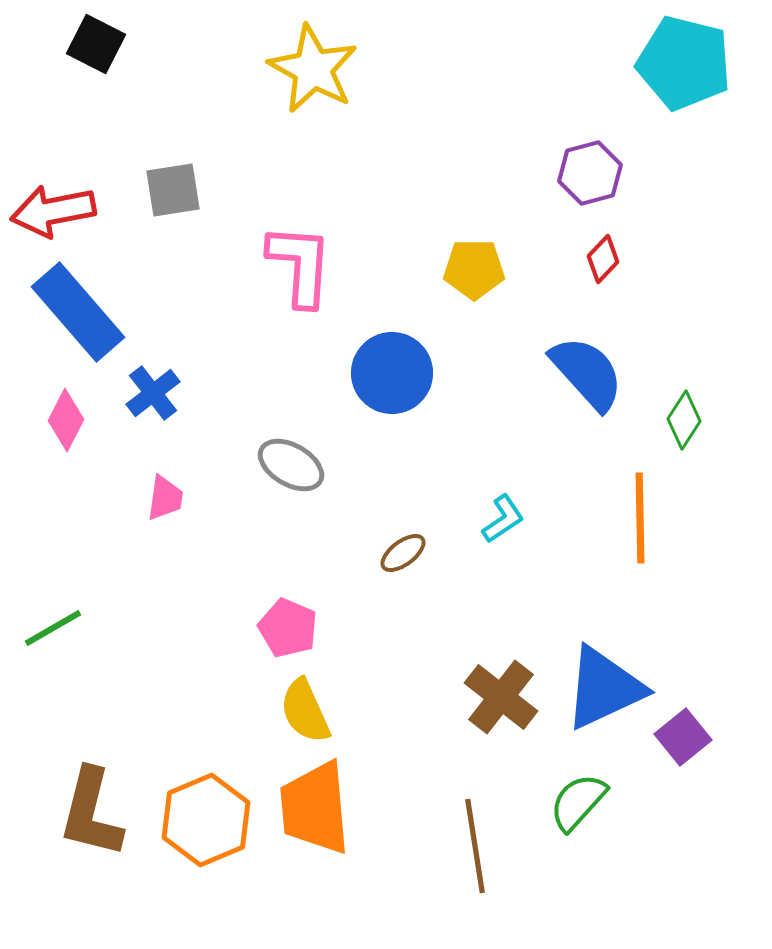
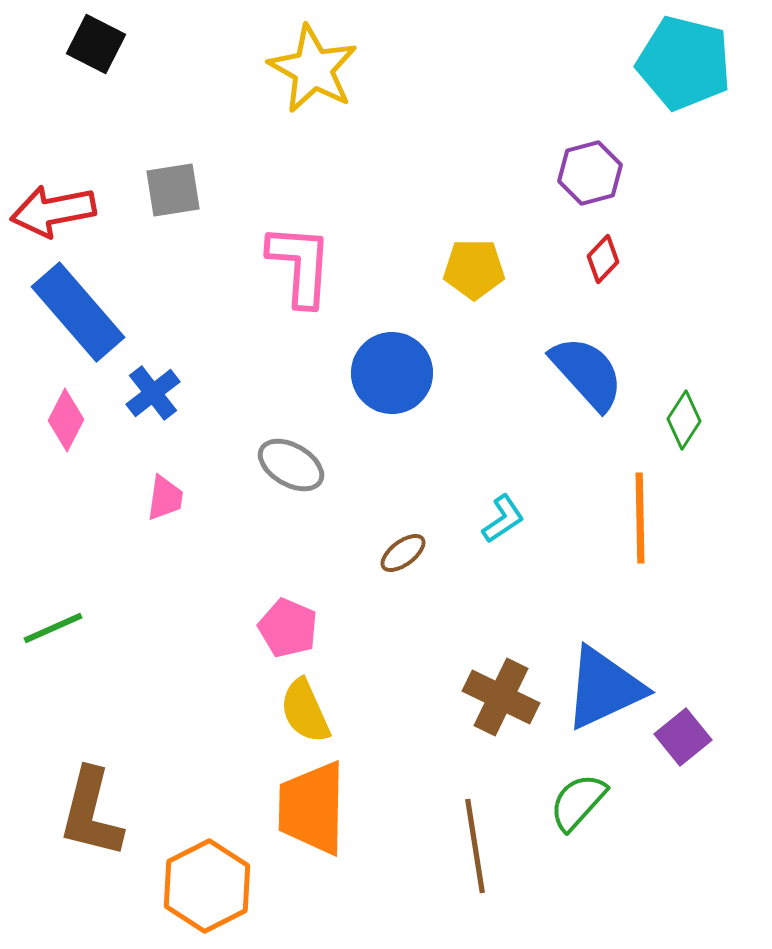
green line: rotated 6 degrees clockwise
brown cross: rotated 12 degrees counterclockwise
orange trapezoid: moved 3 px left; rotated 6 degrees clockwise
orange hexagon: moved 1 px right, 66 px down; rotated 4 degrees counterclockwise
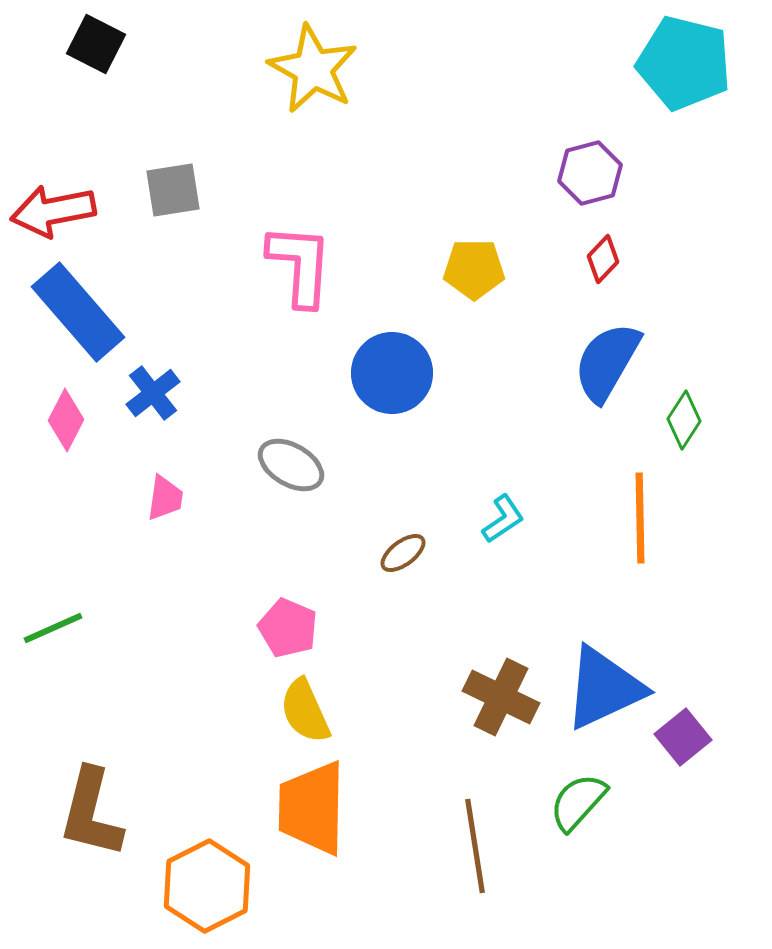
blue semicircle: moved 20 px right, 11 px up; rotated 108 degrees counterclockwise
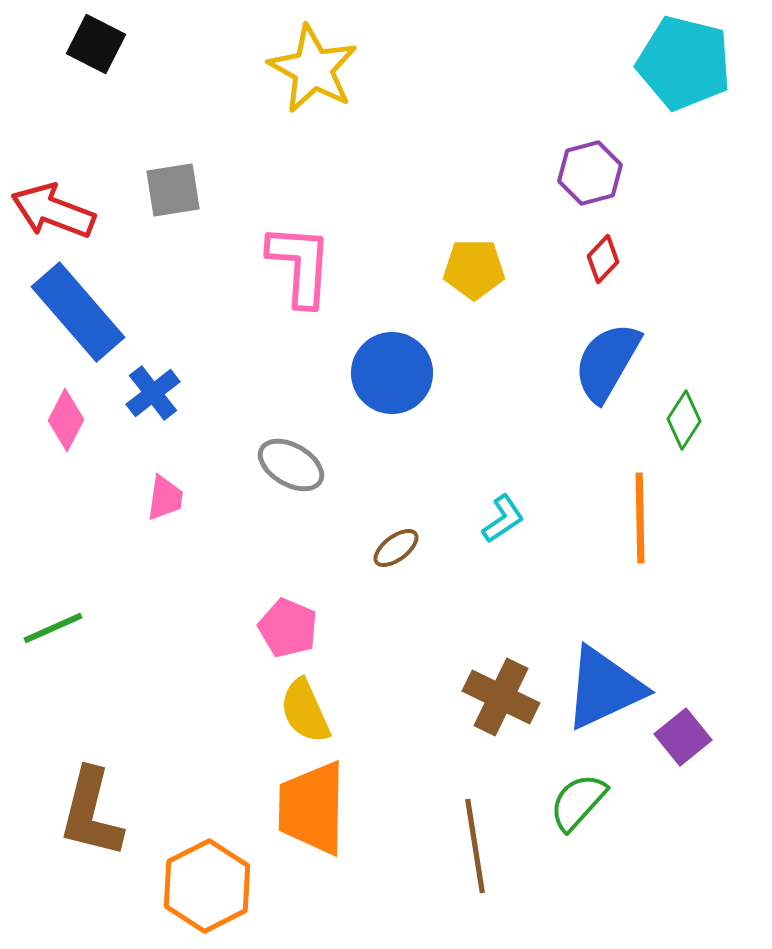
red arrow: rotated 32 degrees clockwise
brown ellipse: moved 7 px left, 5 px up
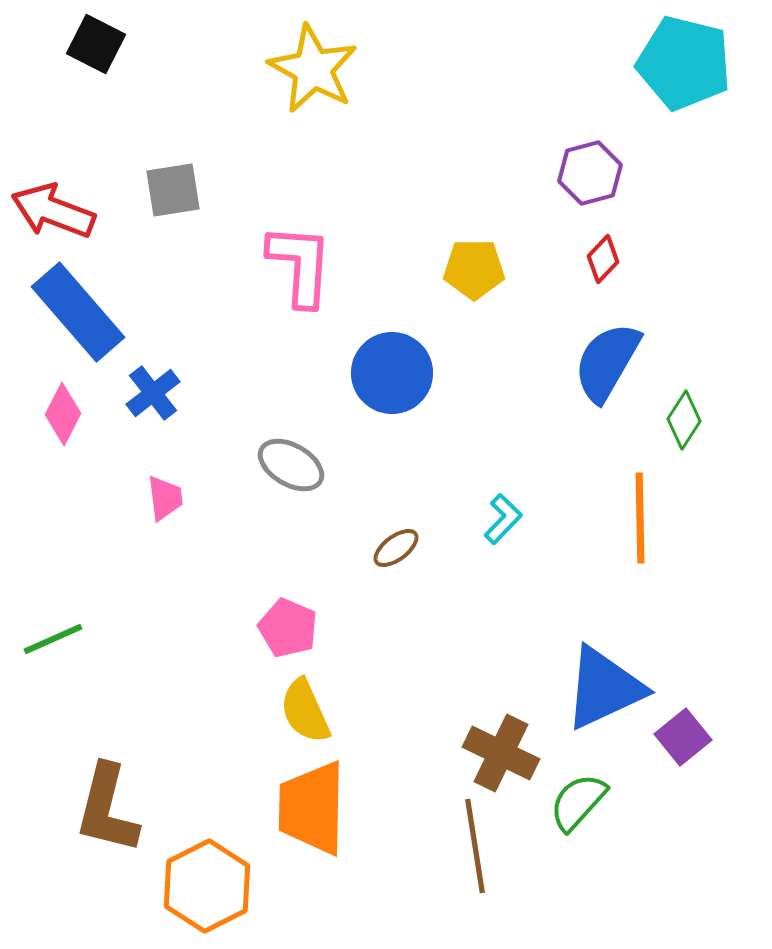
pink diamond: moved 3 px left, 6 px up
pink trapezoid: rotated 15 degrees counterclockwise
cyan L-shape: rotated 12 degrees counterclockwise
green line: moved 11 px down
brown cross: moved 56 px down
brown L-shape: moved 16 px right, 4 px up
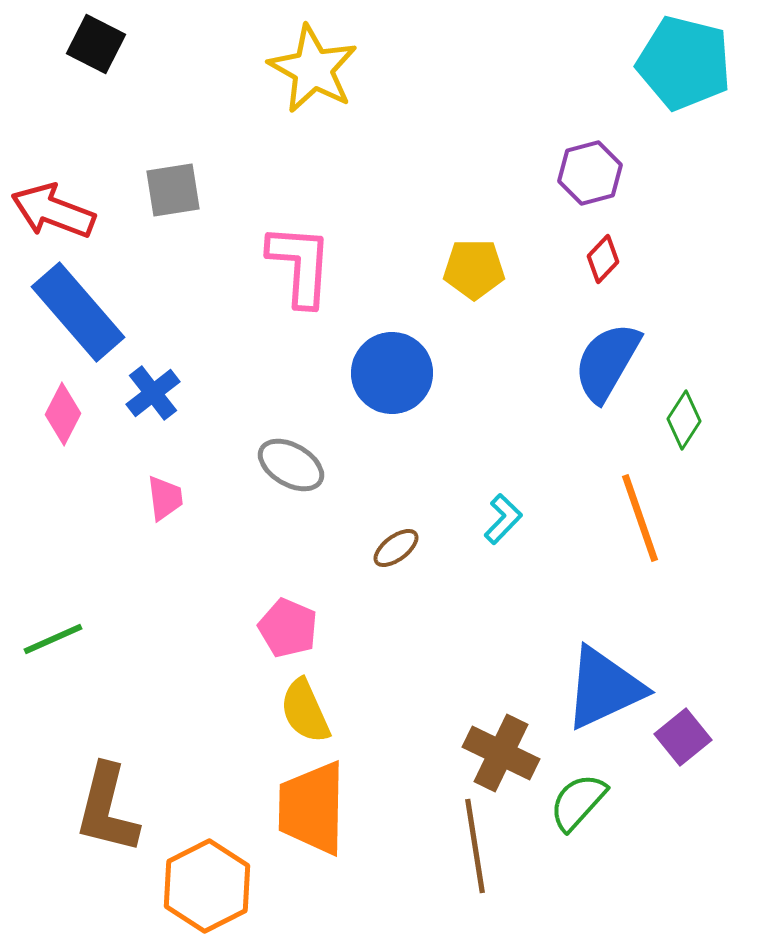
orange line: rotated 18 degrees counterclockwise
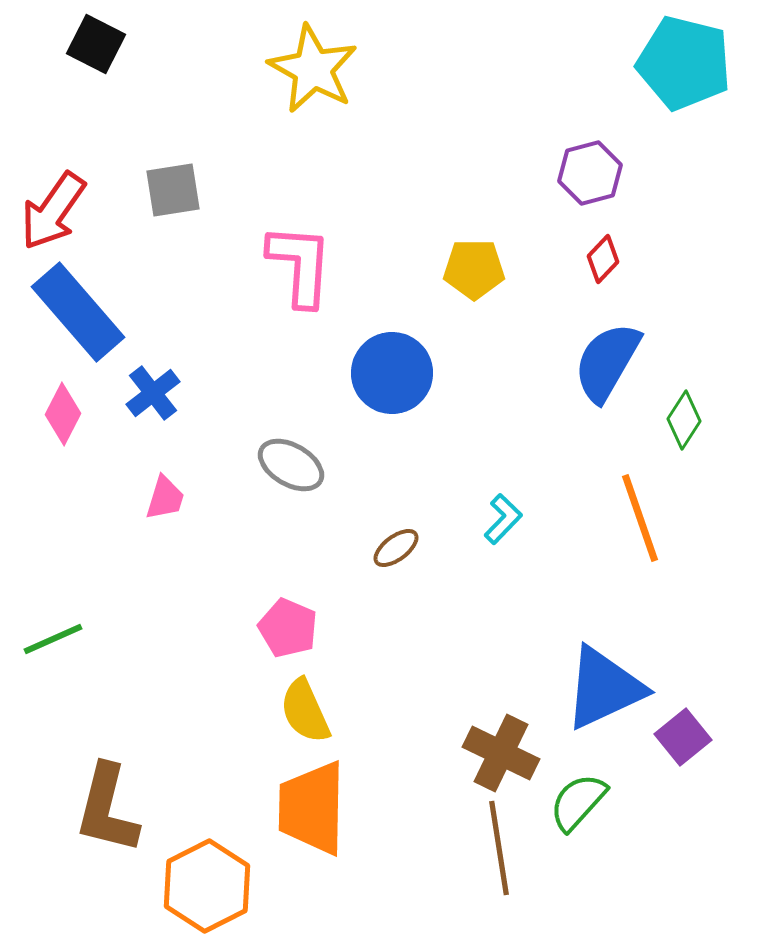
red arrow: rotated 76 degrees counterclockwise
pink trapezoid: rotated 24 degrees clockwise
brown line: moved 24 px right, 2 px down
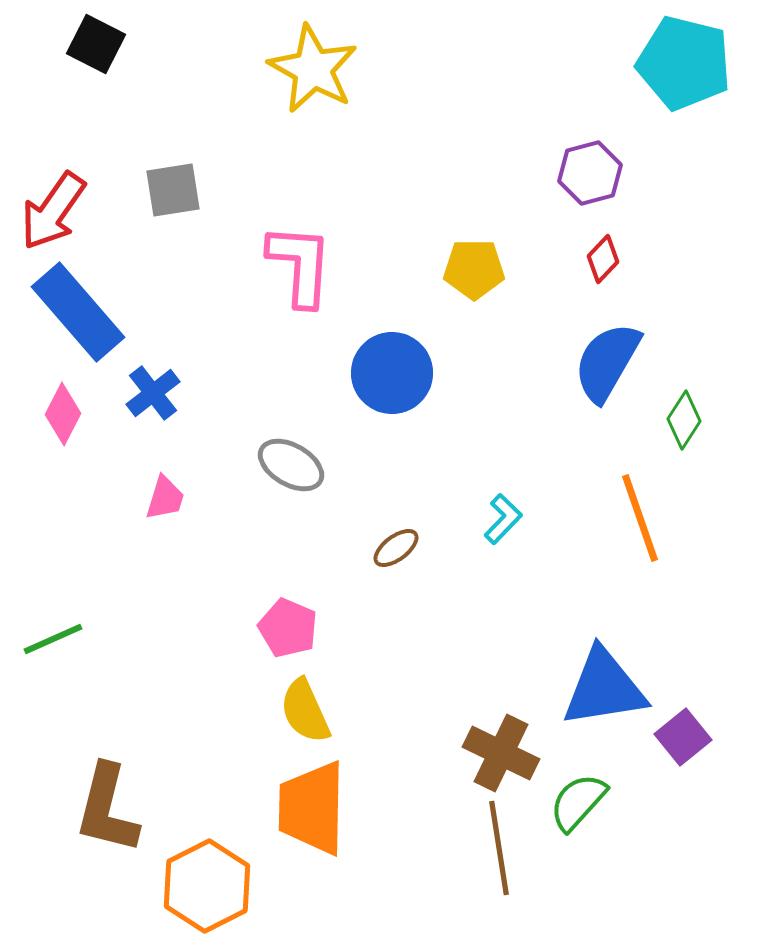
blue triangle: rotated 16 degrees clockwise
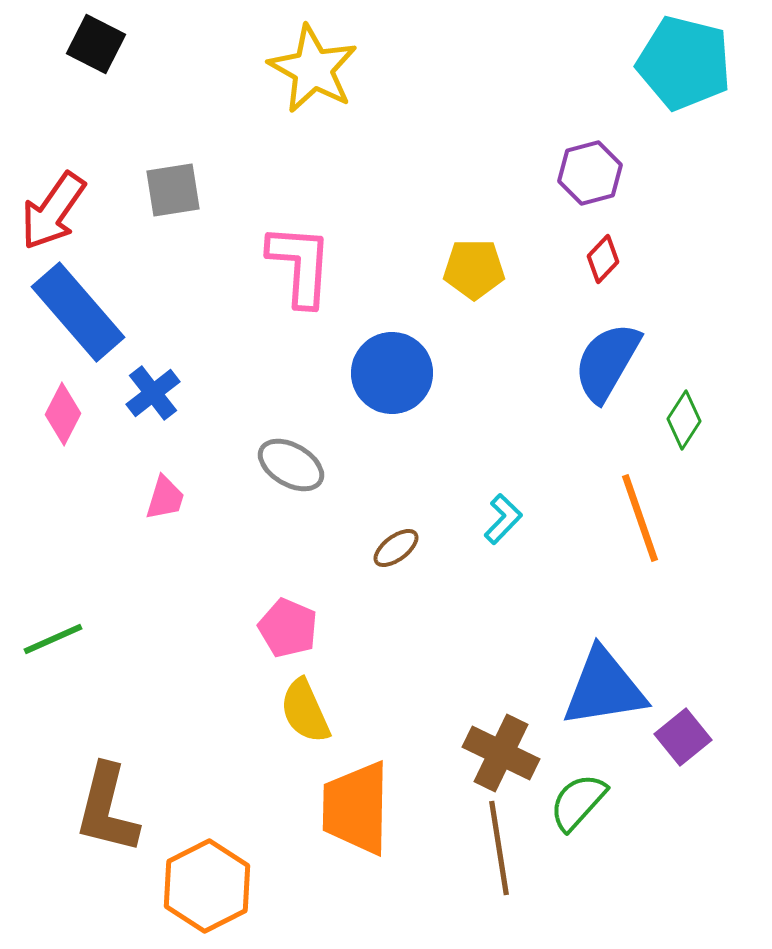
orange trapezoid: moved 44 px right
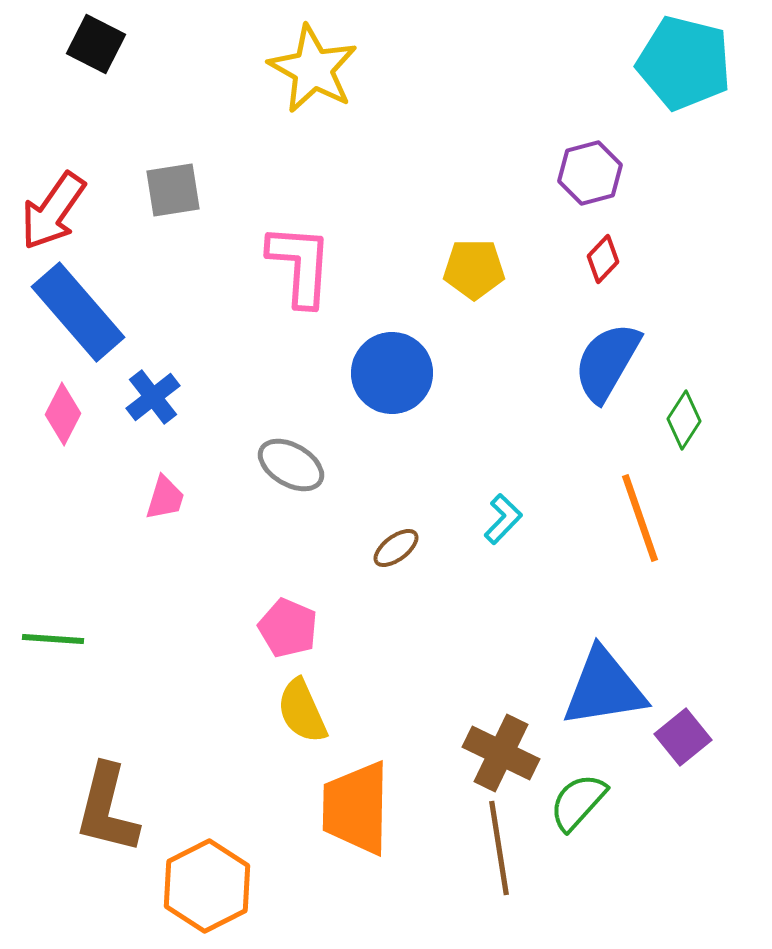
blue cross: moved 4 px down
green line: rotated 28 degrees clockwise
yellow semicircle: moved 3 px left
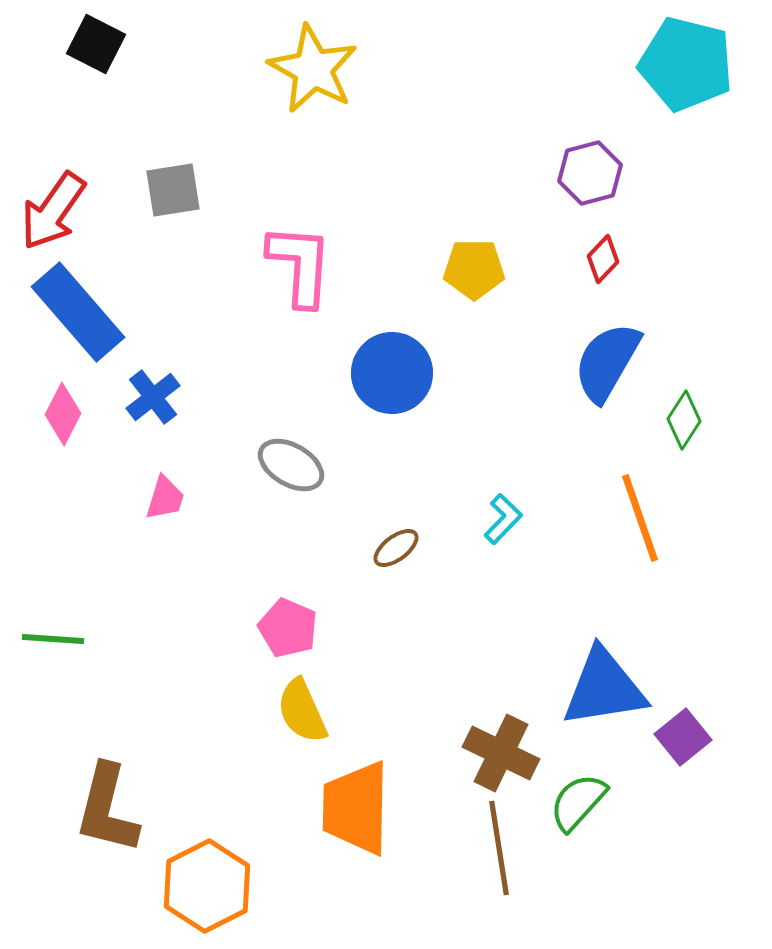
cyan pentagon: moved 2 px right, 1 px down
